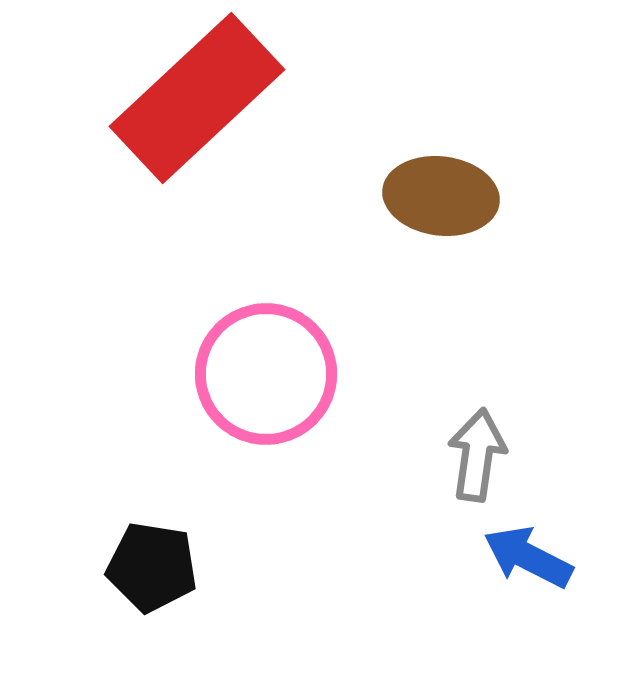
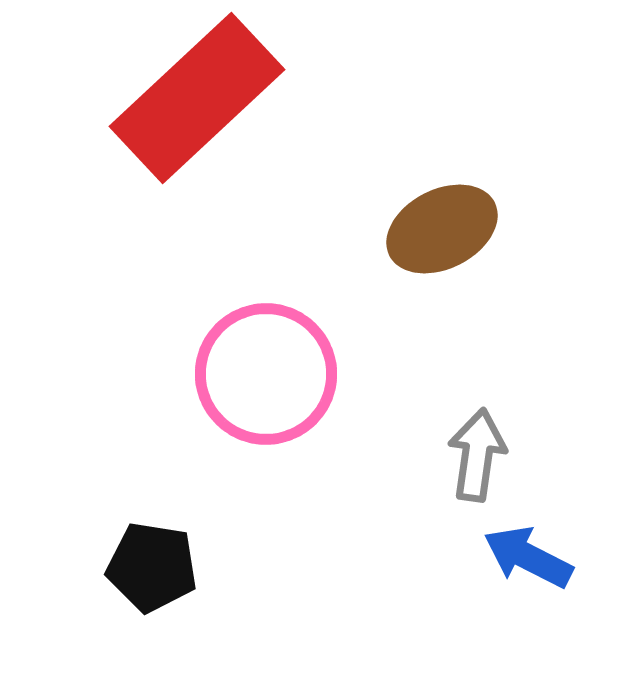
brown ellipse: moved 1 px right, 33 px down; rotated 34 degrees counterclockwise
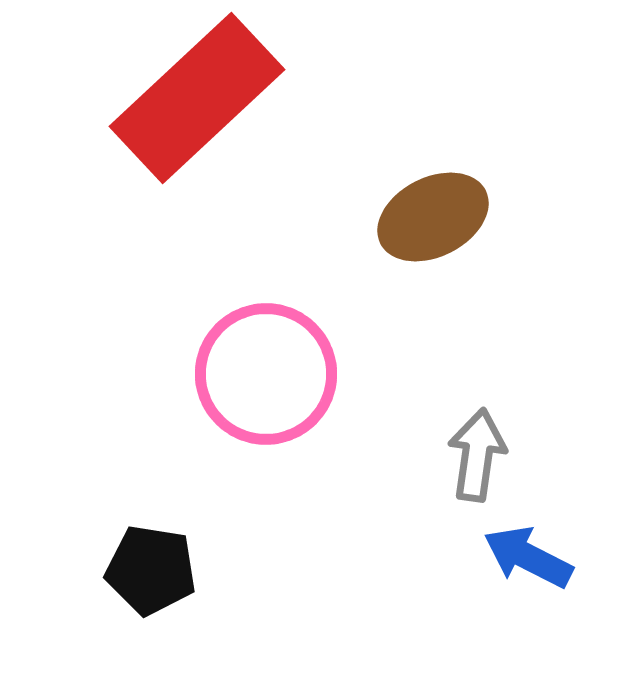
brown ellipse: moved 9 px left, 12 px up
black pentagon: moved 1 px left, 3 px down
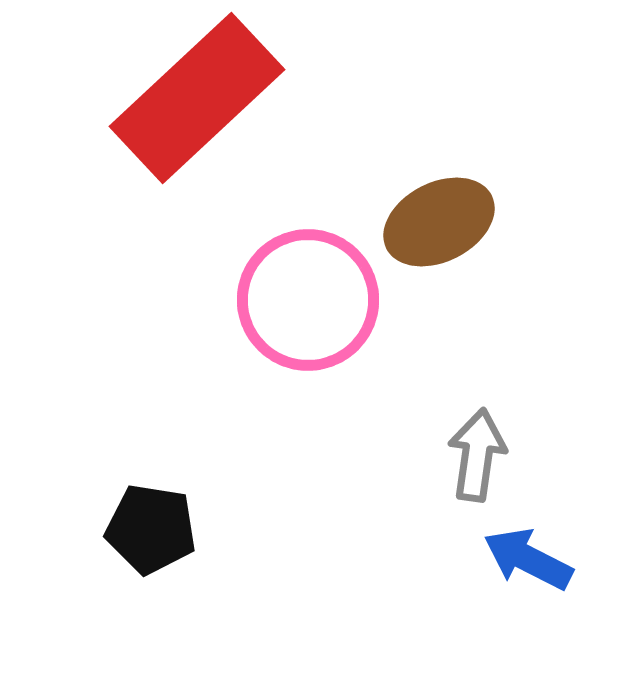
brown ellipse: moved 6 px right, 5 px down
pink circle: moved 42 px right, 74 px up
blue arrow: moved 2 px down
black pentagon: moved 41 px up
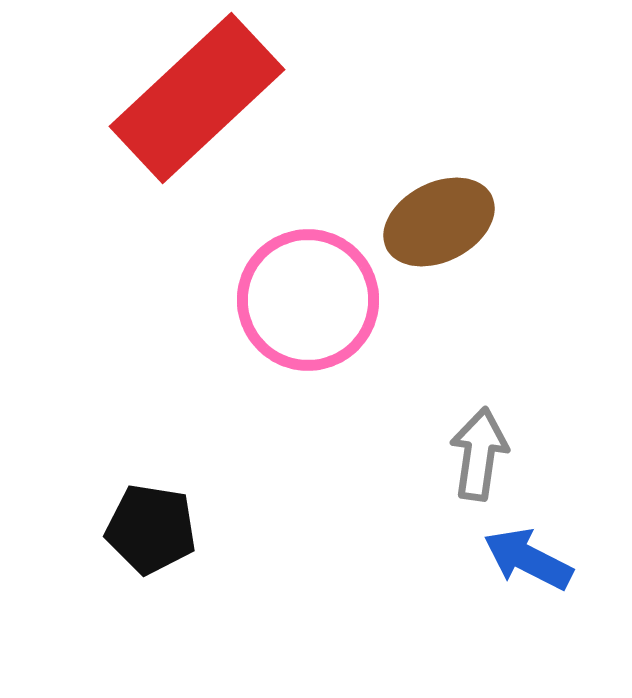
gray arrow: moved 2 px right, 1 px up
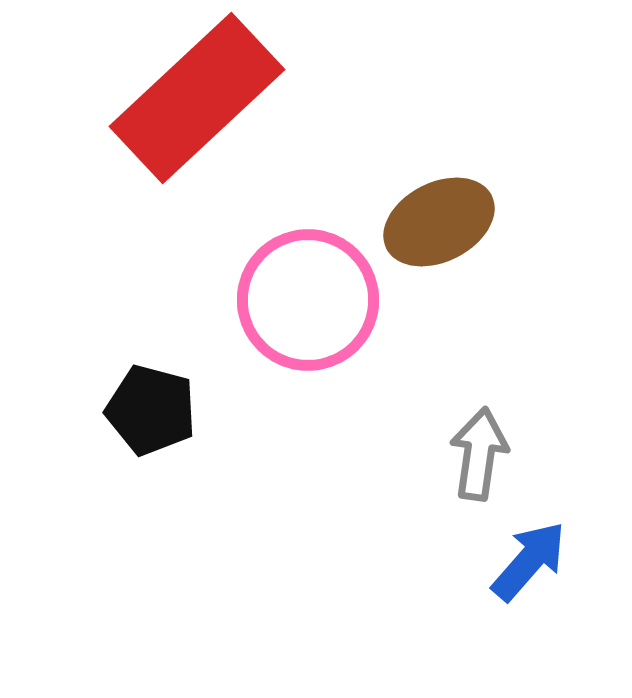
black pentagon: moved 119 px up; rotated 6 degrees clockwise
blue arrow: moved 1 px right, 2 px down; rotated 104 degrees clockwise
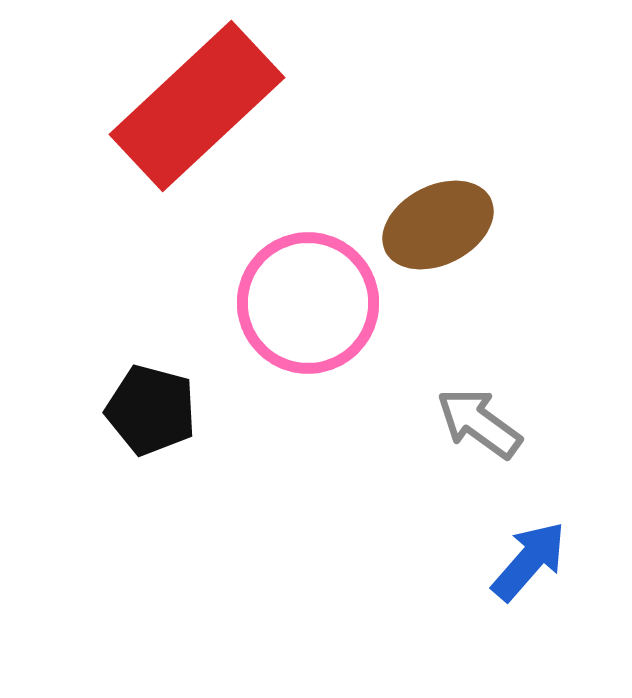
red rectangle: moved 8 px down
brown ellipse: moved 1 px left, 3 px down
pink circle: moved 3 px down
gray arrow: moved 31 px up; rotated 62 degrees counterclockwise
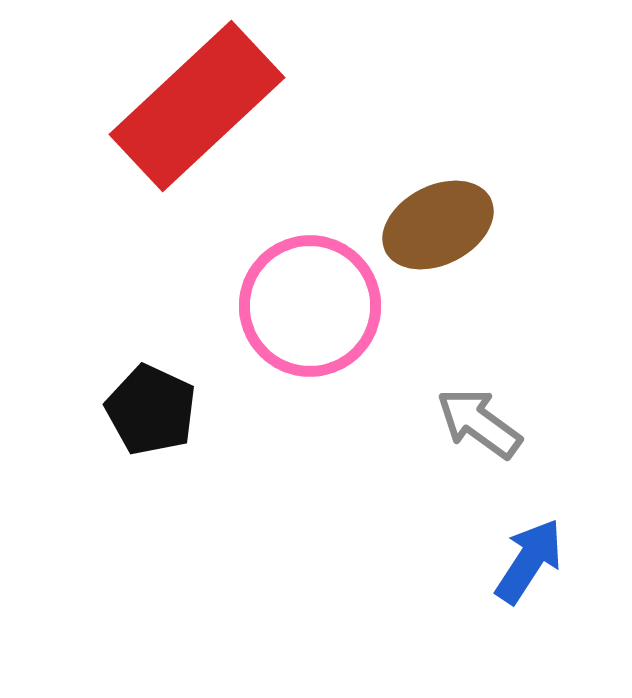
pink circle: moved 2 px right, 3 px down
black pentagon: rotated 10 degrees clockwise
blue arrow: rotated 8 degrees counterclockwise
